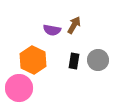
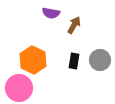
purple semicircle: moved 1 px left, 17 px up
gray circle: moved 2 px right
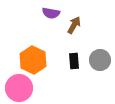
black rectangle: rotated 14 degrees counterclockwise
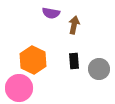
brown arrow: rotated 18 degrees counterclockwise
gray circle: moved 1 px left, 9 px down
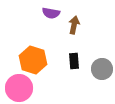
orange hexagon: rotated 8 degrees counterclockwise
gray circle: moved 3 px right
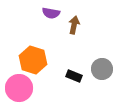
black rectangle: moved 15 px down; rotated 63 degrees counterclockwise
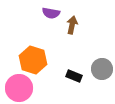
brown arrow: moved 2 px left
